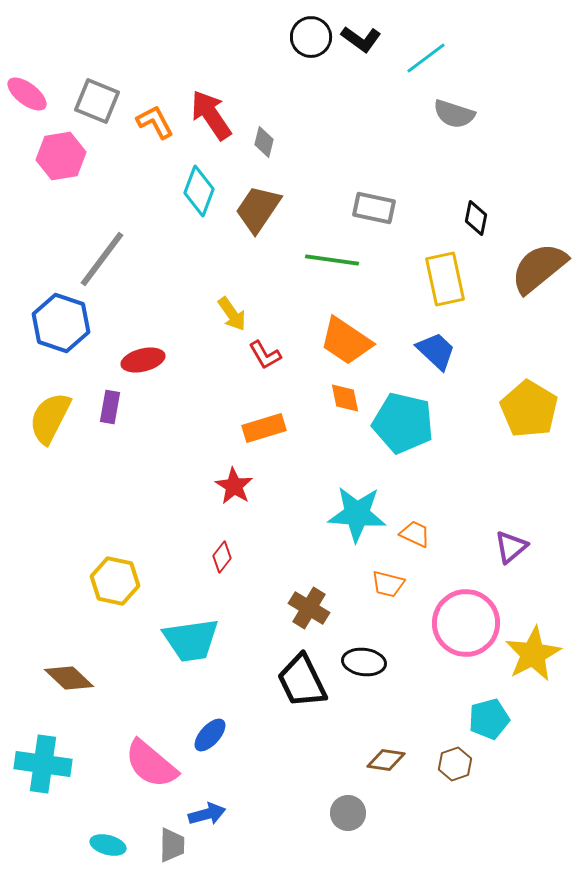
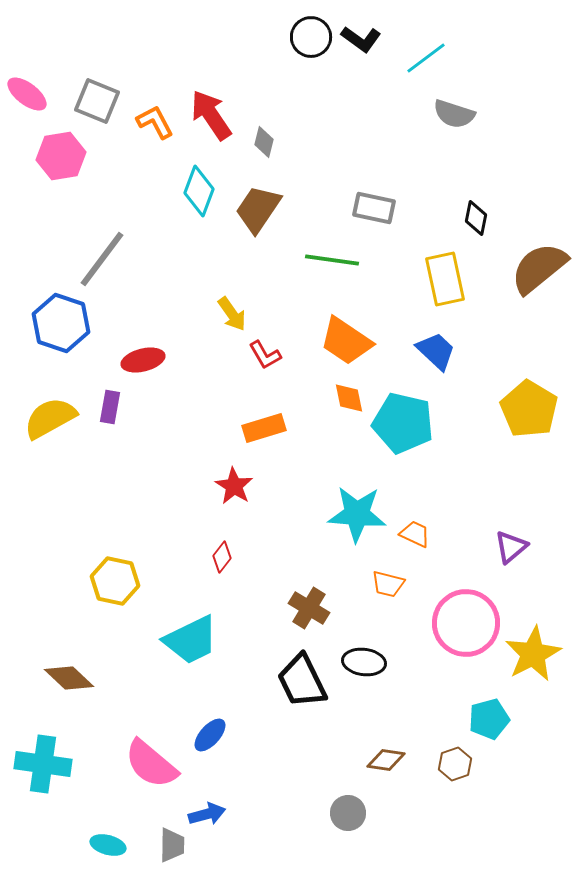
orange diamond at (345, 398): moved 4 px right
yellow semicircle at (50, 418): rotated 34 degrees clockwise
cyan trapezoid at (191, 640): rotated 18 degrees counterclockwise
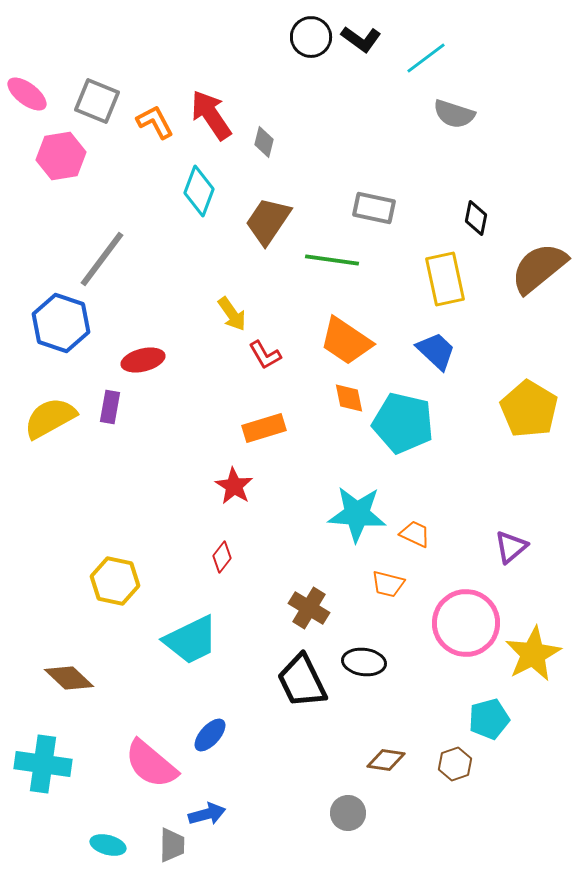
brown trapezoid at (258, 209): moved 10 px right, 12 px down
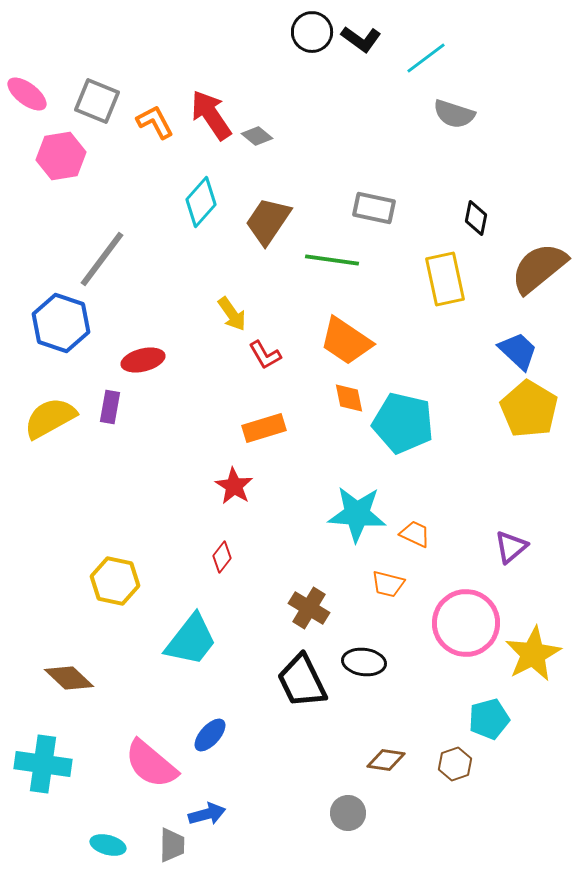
black circle at (311, 37): moved 1 px right, 5 px up
gray diamond at (264, 142): moved 7 px left, 6 px up; rotated 64 degrees counterclockwise
cyan diamond at (199, 191): moved 2 px right, 11 px down; rotated 21 degrees clockwise
blue trapezoid at (436, 351): moved 82 px right
cyan trapezoid at (191, 640): rotated 26 degrees counterclockwise
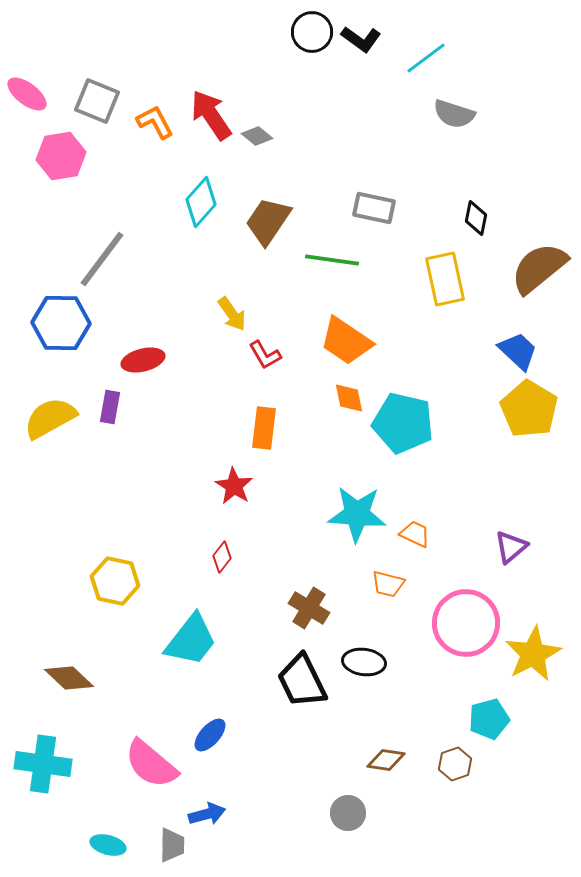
blue hexagon at (61, 323): rotated 18 degrees counterclockwise
orange rectangle at (264, 428): rotated 66 degrees counterclockwise
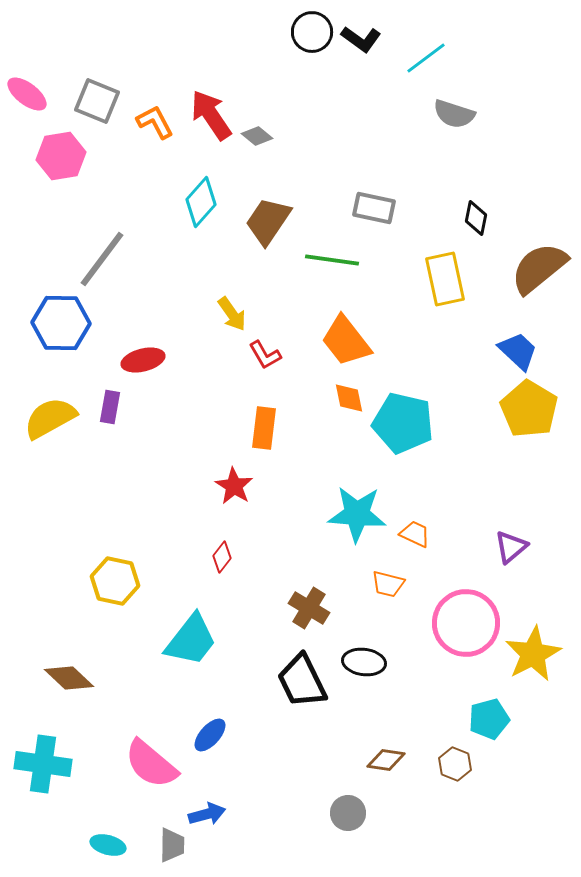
orange trapezoid at (346, 341): rotated 18 degrees clockwise
brown hexagon at (455, 764): rotated 20 degrees counterclockwise
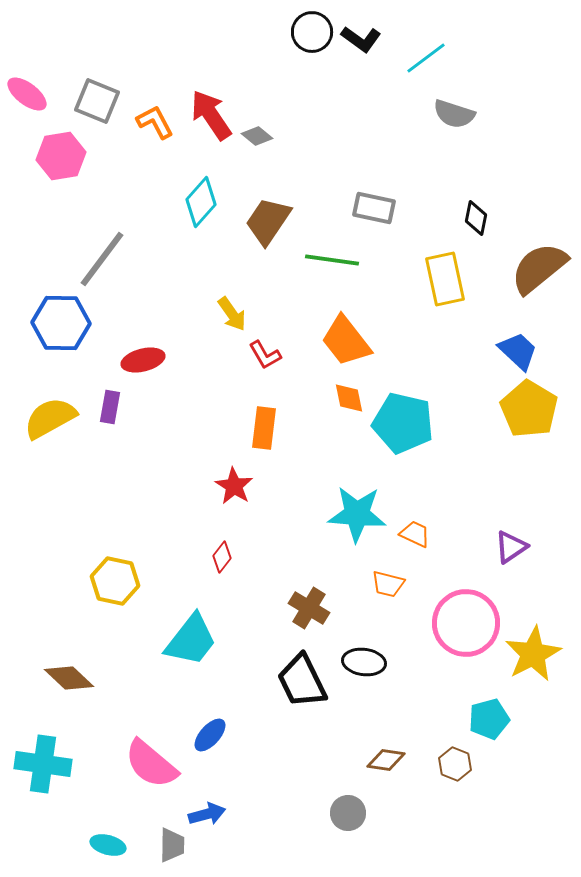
purple triangle at (511, 547): rotated 6 degrees clockwise
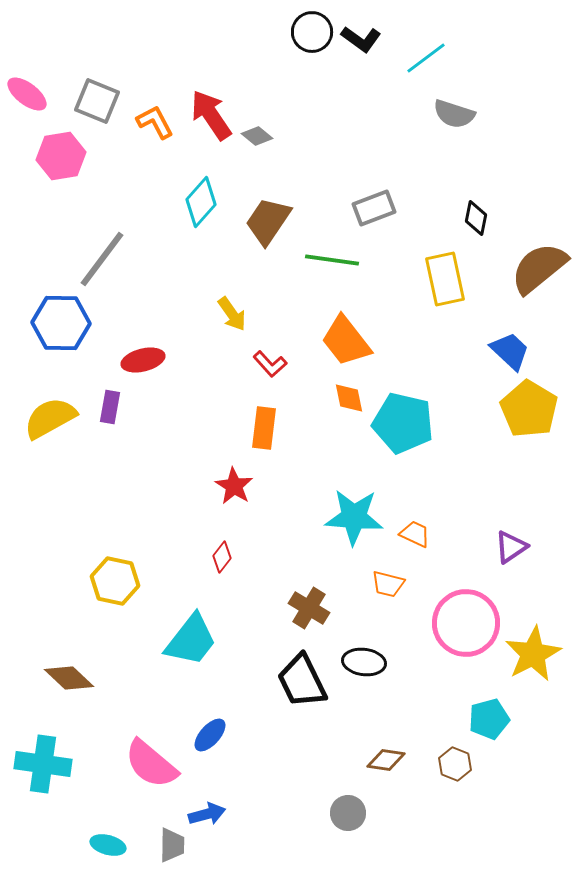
gray rectangle at (374, 208): rotated 33 degrees counterclockwise
blue trapezoid at (518, 351): moved 8 px left
red L-shape at (265, 355): moved 5 px right, 9 px down; rotated 12 degrees counterclockwise
cyan star at (357, 514): moved 3 px left, 3 px down
